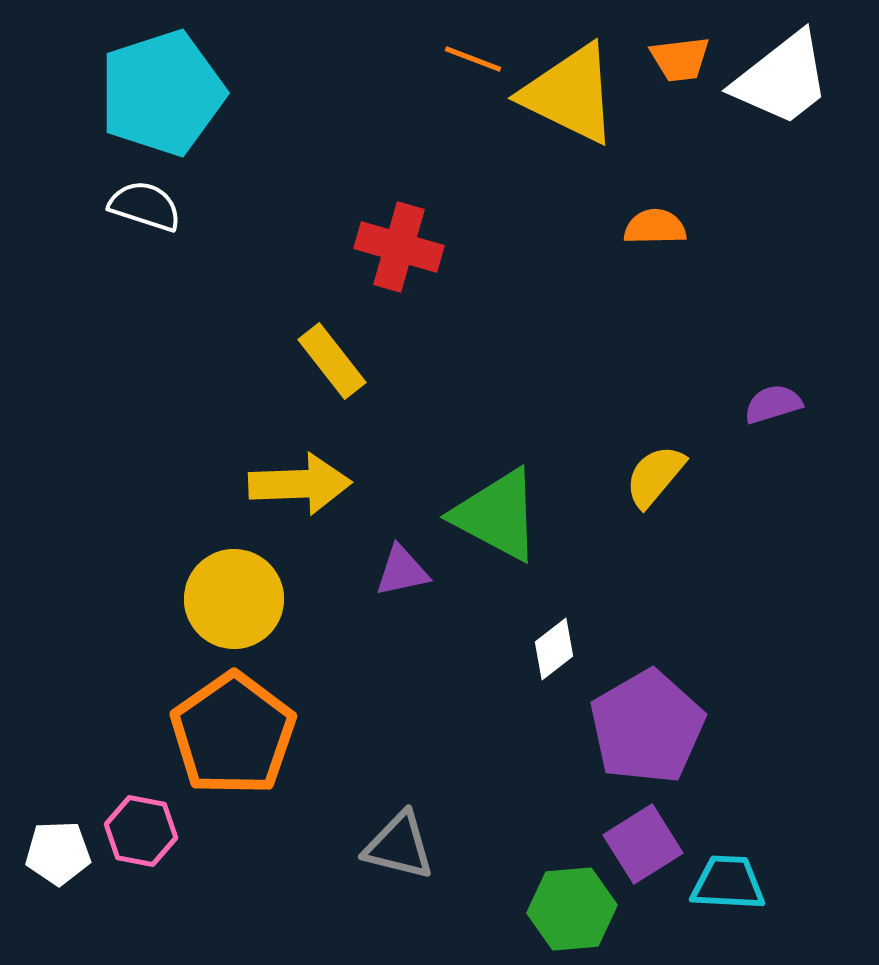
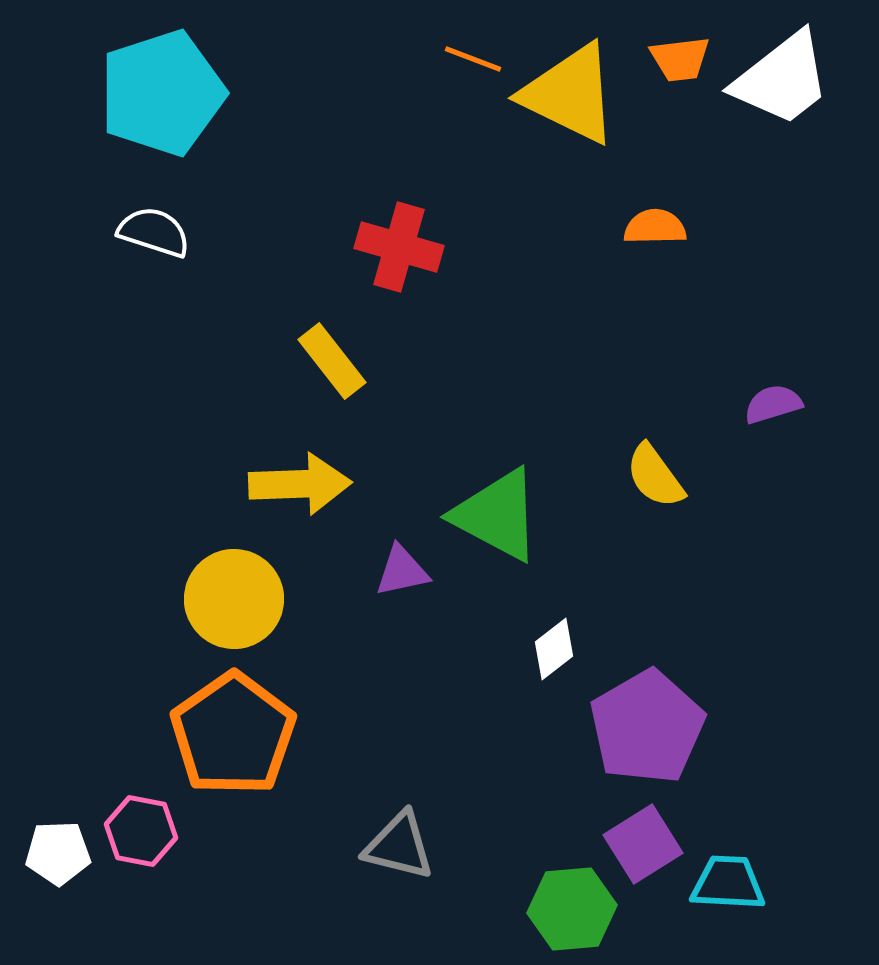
white semicircle: moved 9 px right, 26 px down
yellow semicircle: rotated 76 degrees counterclockwise
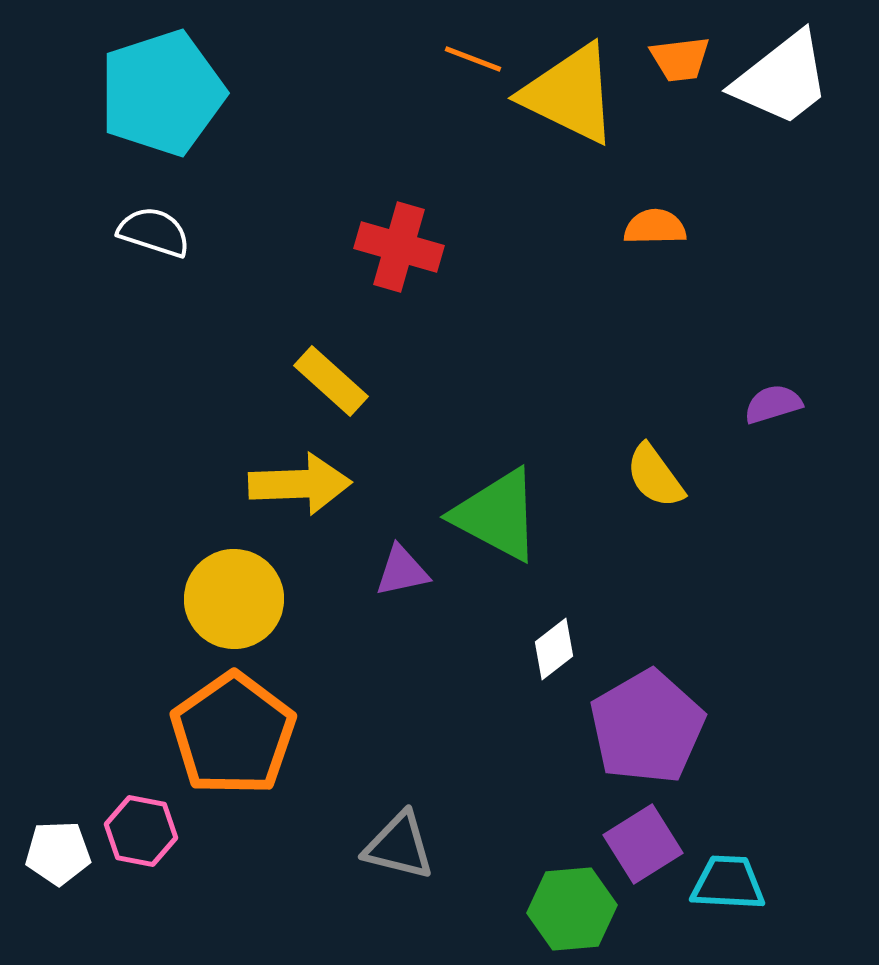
yellow rectangle: moved 1 px left, 20 px down; rotated 10 degrees counterclockwise
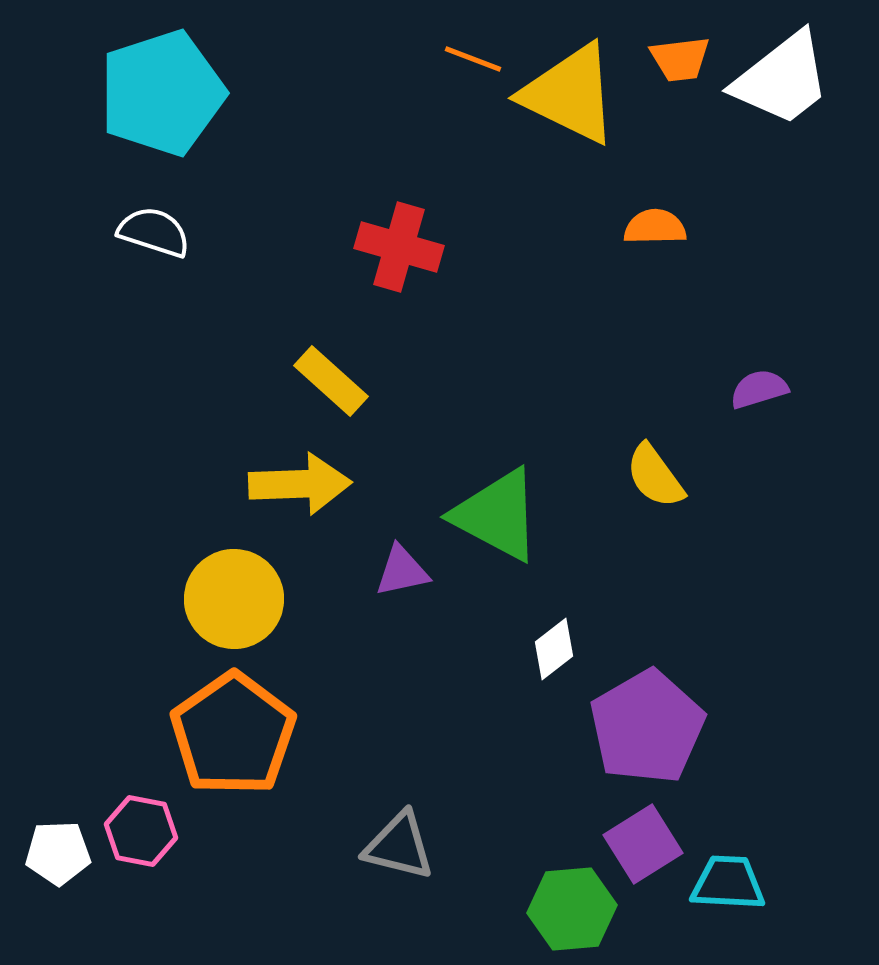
purple semicircle: moved 14 px left, 15 px up
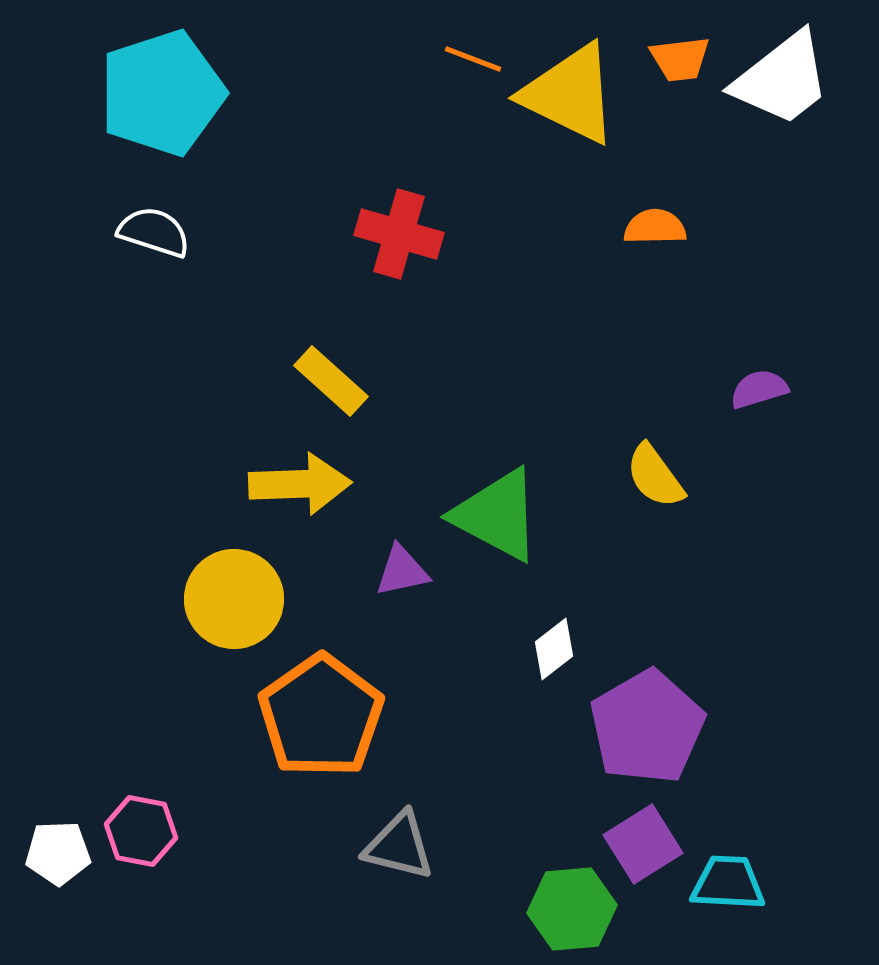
red cross: moved 13 px up
orange pentagon: moved 88 px right, 18 px up
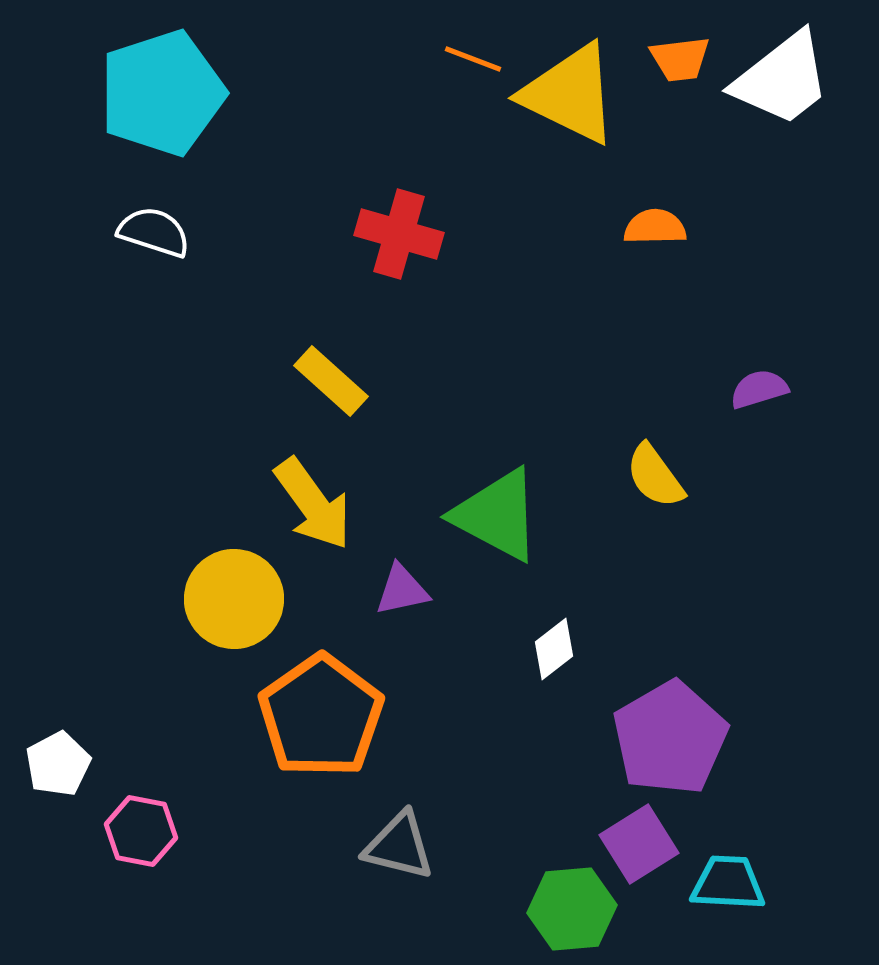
yellow arrow: moved 13 px right, 20 px down; rotated 56 degrees clockwise
purple triangle: moved 19 px down
purple pentagon: moved 23 px right, 11 px down
purple square: moved 4 px left
white pentagon: moved 89 px up; rotated 26 degrees counterclockwise
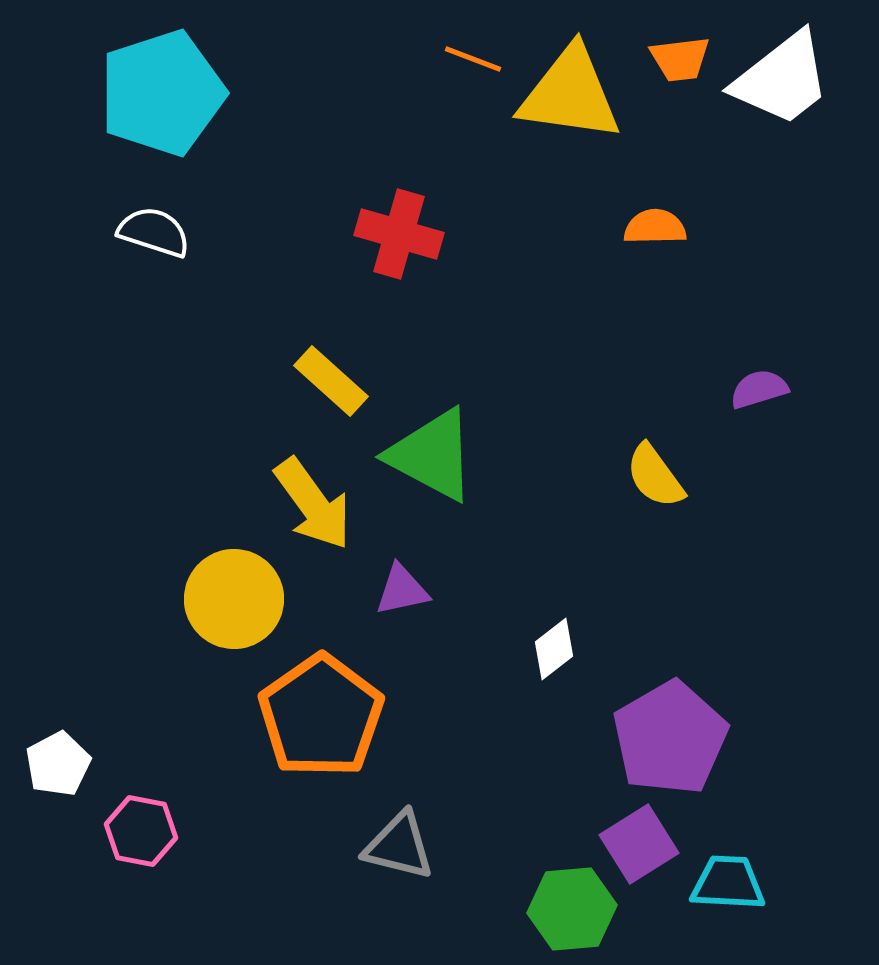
yellow triangle: rotated 18 degrees counterclockwise
green triangle: moved 65 px left, 60 px up
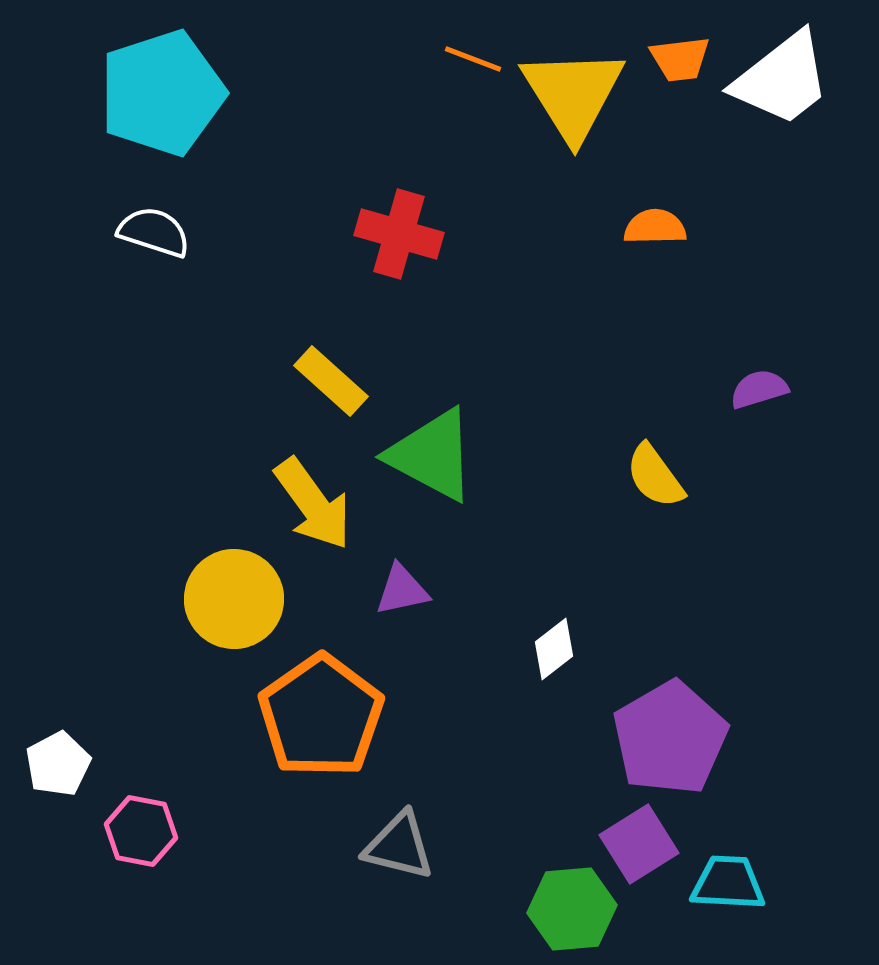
yellow triangle: moved 3 px right; rotated 50 degrees clockwise
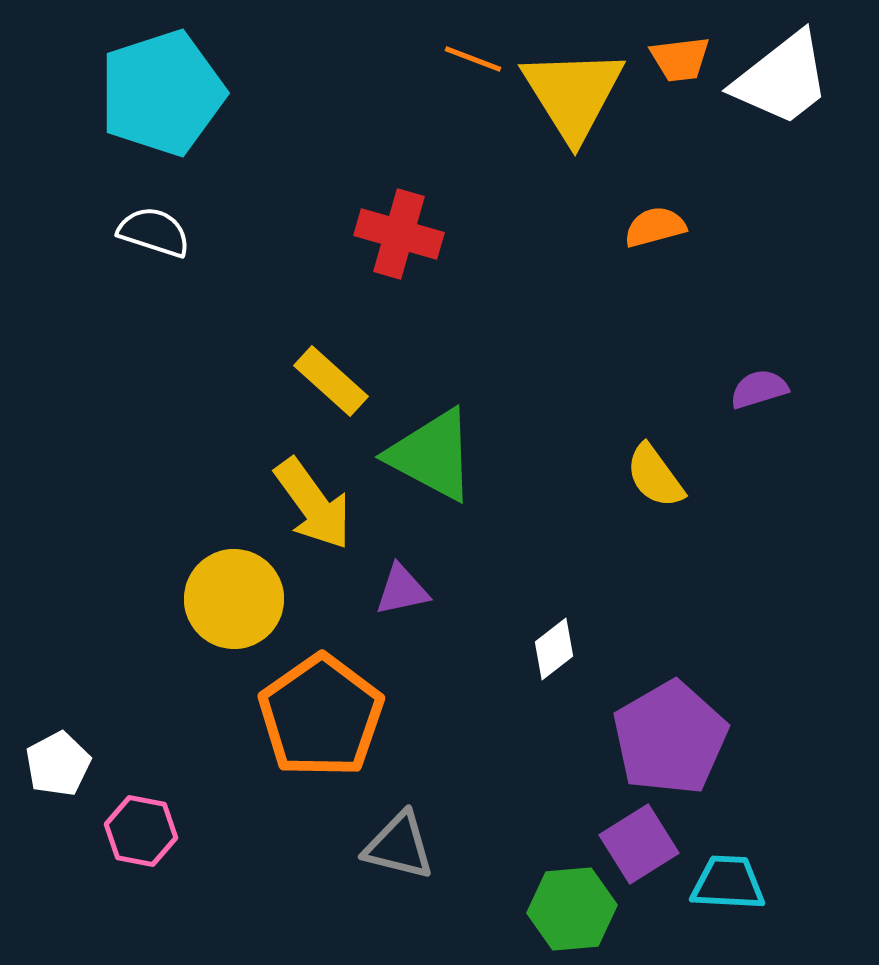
orange semicircle: rotated 14 degrees counterclockwise
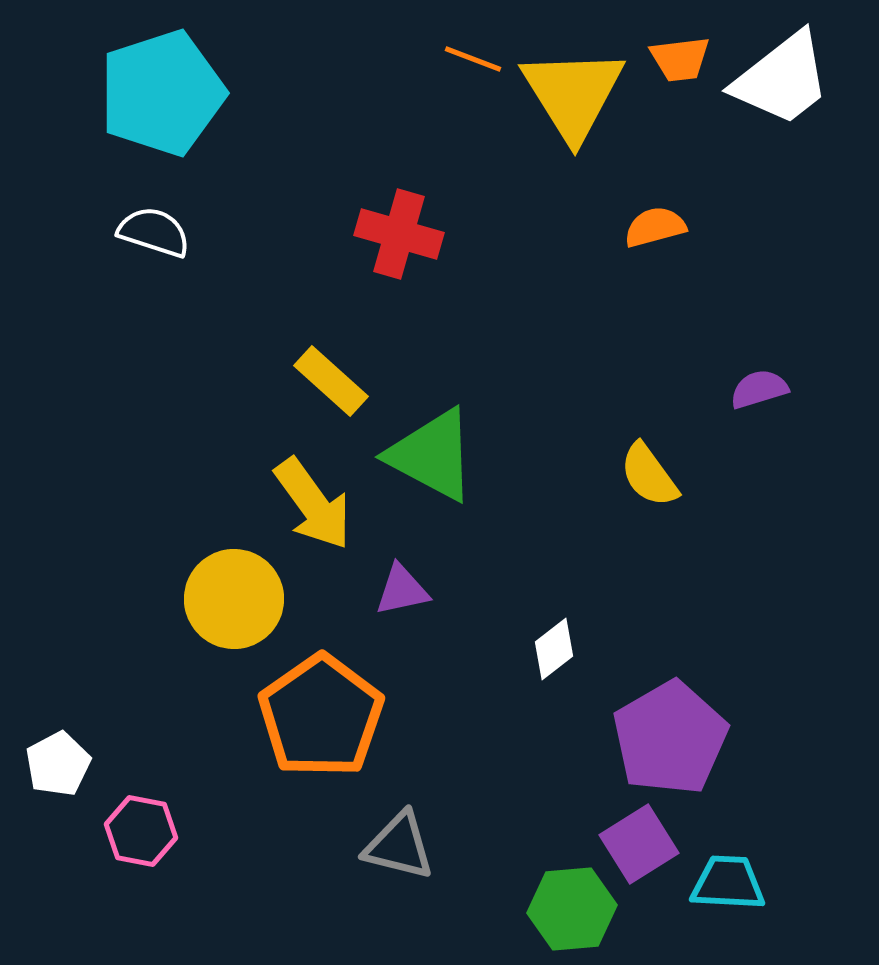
yellow semicircle: moved 6 px left, 1 px up
